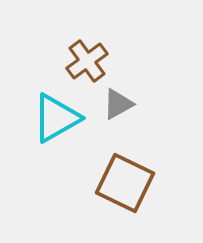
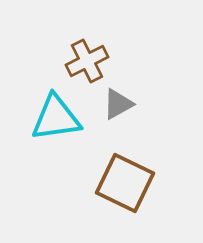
brown cross: rotated 9 degrees clockwise
cyan triangle: rotated 22 degrees clockwise
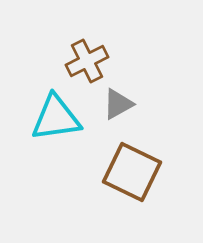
brown square: moved 7 px right, 11 px up
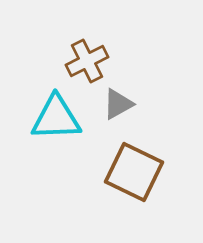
cyan triangle: rotated 6 degrees clockwise
brown square: moved 2 px right
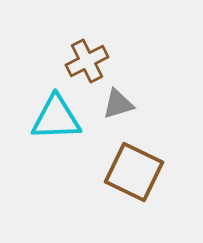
gray triangle: rotated 12 degrees clockwise
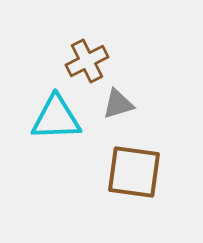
brown square: rotated 18 degrees counterclockwise
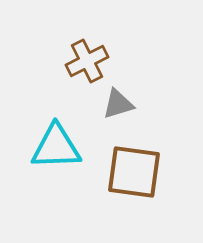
cyan triangle: moved 29 px down
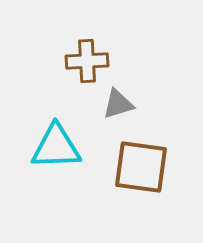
brown cross: rotated 24 degrees clockwise
brown square: moved 7 px right, 5 px up
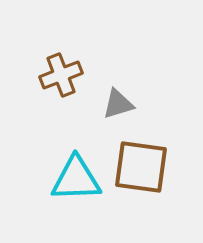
brown cross: moved 26 px left, 14 px down; rotated 18 degrees counterclockwise
cyan triangle: moved 20 px right, 32 px down
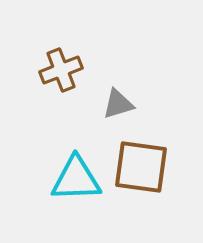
brown cross: moved 5 px up
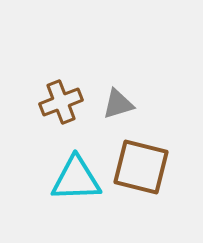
brown cross: moved 32 px down
brown square: rotated 6 degrees clockwise
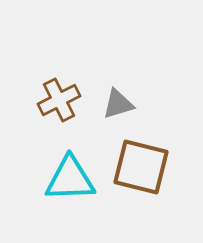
brown cross: moved 2 px left, 2 px up; rotated 6 degrees counterclockwise
cyan triangle: moved 6 px left
